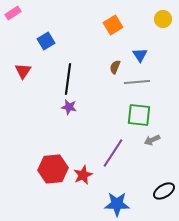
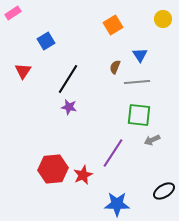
black line: rotated 24 degrees clockwise
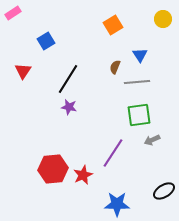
green square: rotated 15 degrees counterclockwise
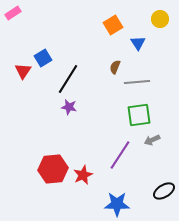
yellow circle: moved 3 px left
blue square: moved 3 px left, 17 px down
blue triangle: moved 2 px left, 12 px up
purple line: moved 7 px right, 2 px down
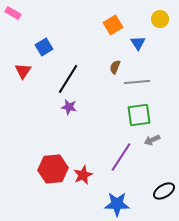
pink rectangle: rotated 63 degrees clockwise
blue square: moved 1 px right, 11 px up
purple line: moved 1 px right, 2 px down
